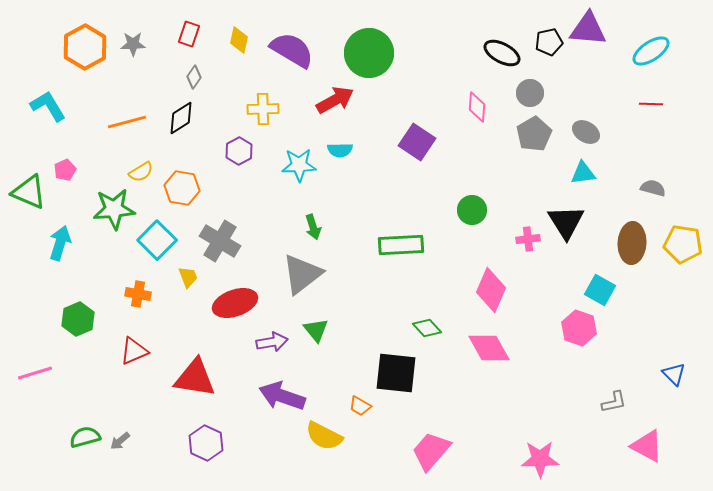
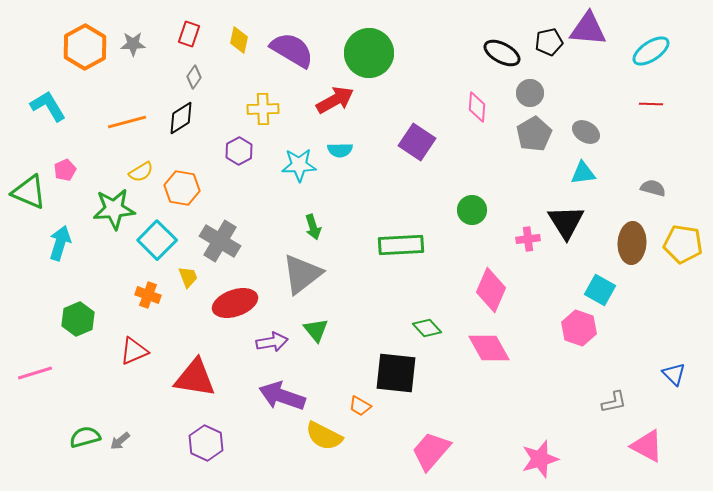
orange cross at (138, 294): moved 10 px right, 1 px down; rotated 10 degrees clockwise
pink star at (540, 459): rotated 15 degrees counterclockwise
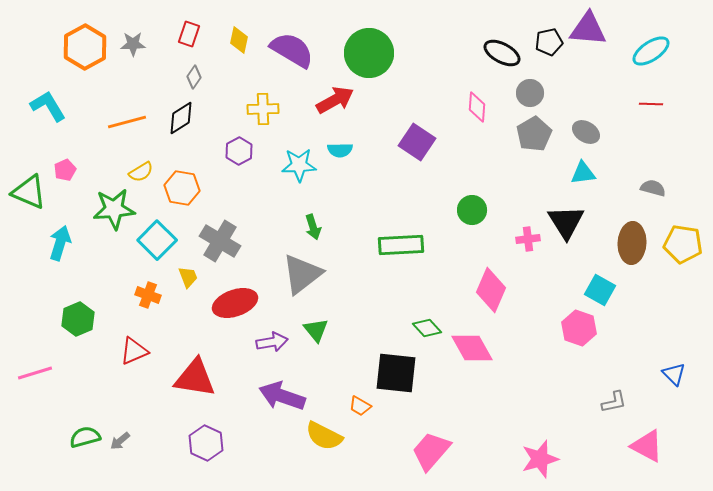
pink diamond at (489, 348): moved 17 px left
